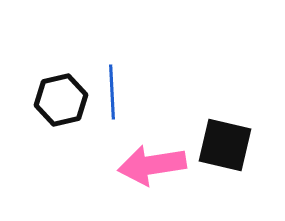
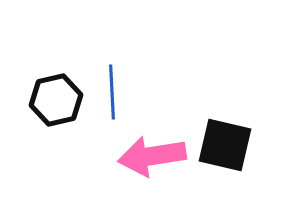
black hexagon: moved 5 px left
pink arrow: moved 9 px up
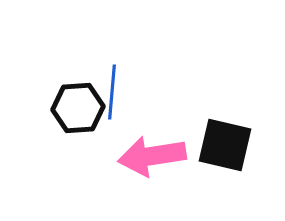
blue line: rotated 8 degrees clockwise
black hexagon: moved 22 px right, 8 px down; rotated 9 degrees clockwise
